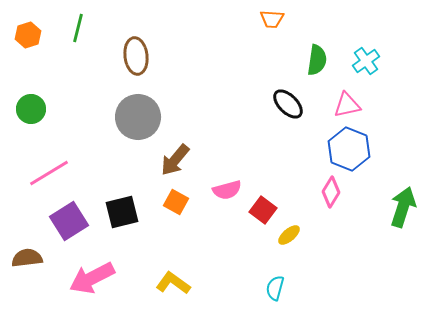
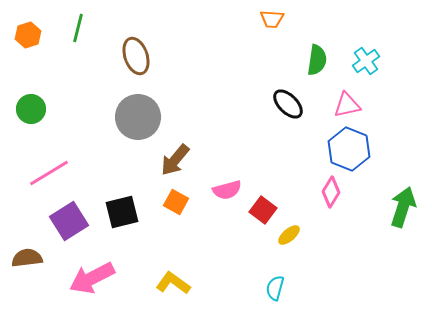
brown ellipse: rotated 12 degrees counterclockwise
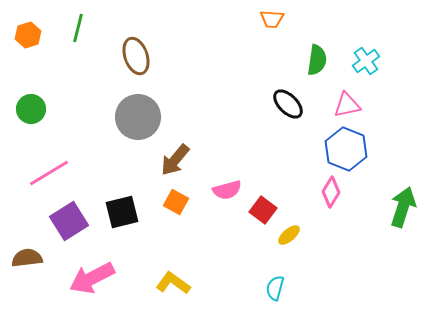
blue hexagon: moved 3 px left
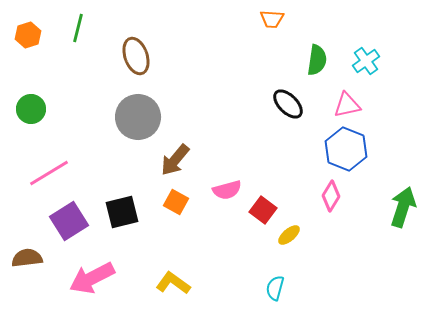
pink diamond: moved 4 px down
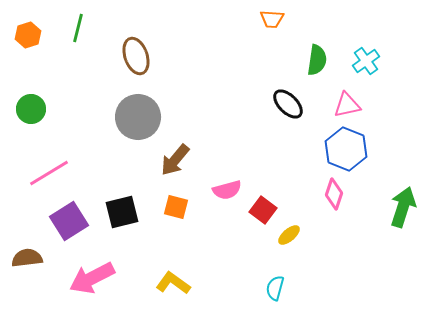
pink diamond: moved 3 px right, 2 px up; rotated 12 degrees counterclockwise
orange square: moved 5 px down; rotated 15 degrees counterclockwise
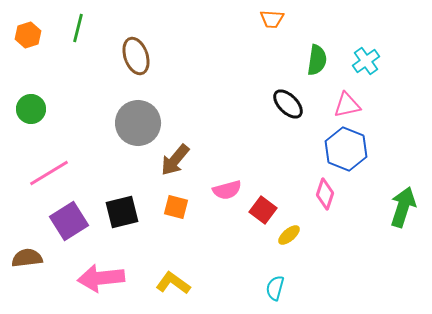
gray circle: moved 6 px down
pink diamond: moved 9 px left
pink arrow: moved 9 px right; rotated 21 degrees clockwise
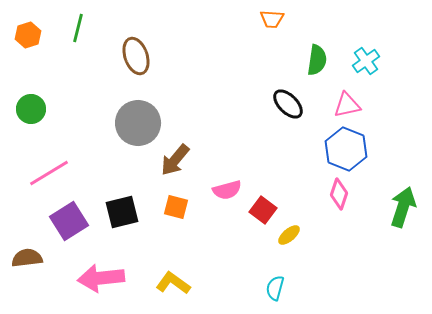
pink diamond: moved 14 px right
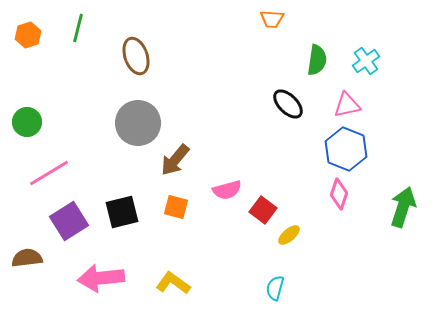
green circle: moved 4 px left, 13 px down
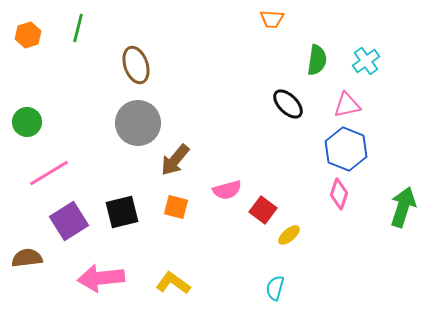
brown ellipse: moved 9 px down
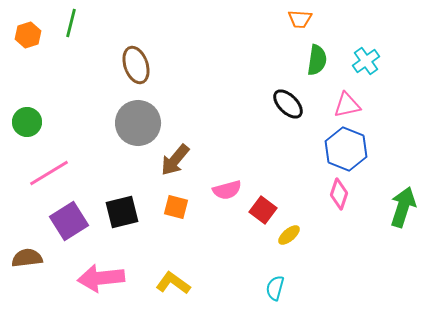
orange trapezoid: moved 28 px right
green line: moved 7 px left, 5 px up
